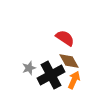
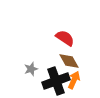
gray star: moved 2 px right, 1 px down
black cross: moved 5 px right, 6 px down; rotated 8 degrees clockwise
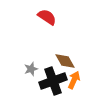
red semicircle: moved 18 px left, 21 px up
brown diamond: moved 4 px left
black cross: moved 3 px left
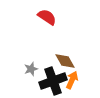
orange arrow: moved 2 px left
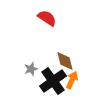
red semicircle: moved 1 px down
brown diamond: rotated 15 degrees clockwise
black cross: rotated 16 degrees counterclockwise
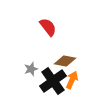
red semicircle: moved 1 px right, 9 px down; rotated 18 degrees clockwise
brown diamond: rotated 65 degrees counterclockwise
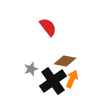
orange arrow: moved 1 px up
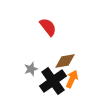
brown diamond: rotated 20 degrees counterclockwise
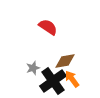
red semicircle: rotated 18 degrees counterclockwise
gray star: moved 2 px right, 1 px up
orange arrow: rotated 60 degrees counterclockwise
